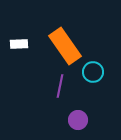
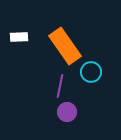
white rectangle: moved 7 px up
cyan circle: moved 2 px left
purple circle: moved 11 px left, 8 px up
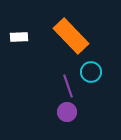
orange rectangle: moved 6 px right, 10 px up; rotated 9 degrees counterclockwise
purple line: moved 8 px right; rotated 30 degrees counterclockwise
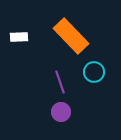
cyan circle: moved 3 px right
purple line: moved 8 px left, 4 px up
purple circle: moved 6 px left
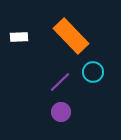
cyan circle: moved 1 px left
purple line: rotated 65 degrees clockwise
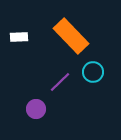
purple circle: moved 25 px left, 3 px up
